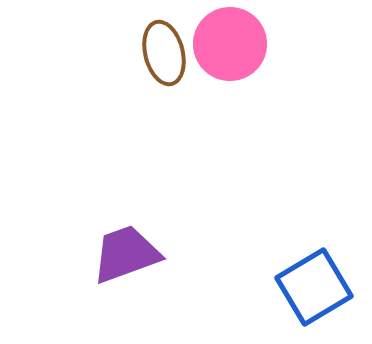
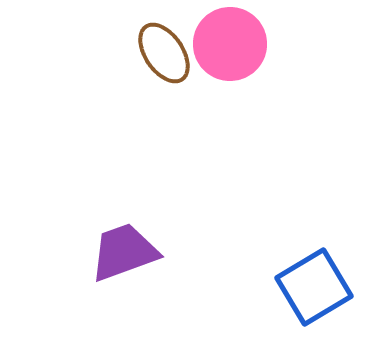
brown ellipse: rotated 20 degrees counterclockwise
purple trapezoid: moved 2 px left, 2 px up
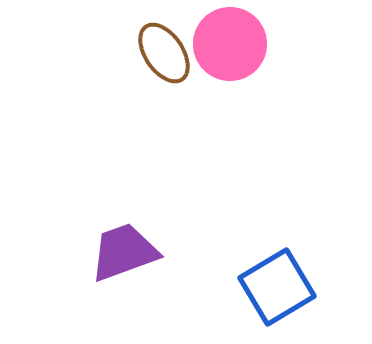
blue square: moved 37 px left
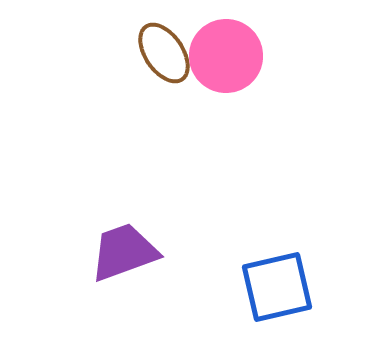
pink circle: moved 4 px left, 12 px down
blue square: rotated 18 degrees clockwise
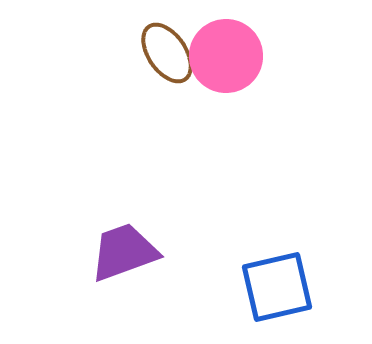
brown ellipse: moved 3 px right
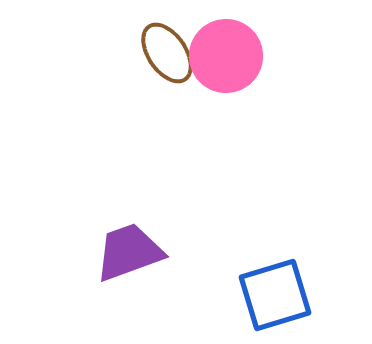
purple trapezoid: moved 5 px right
blue square: moved 2 px left, 8 px down; rotated 4 degrees counterclockwise
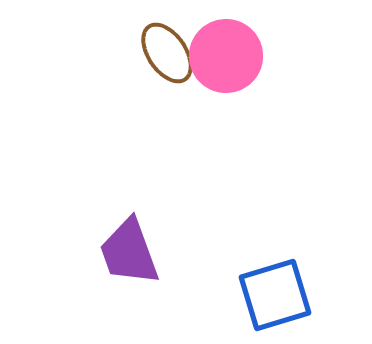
purple trapezoid: rotated 90 degrees counterclockwise
